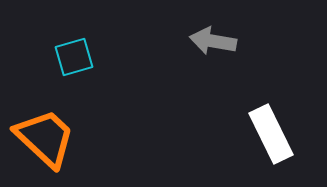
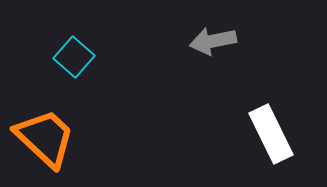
gray arrow: rotated 21 degrees counterclockwise
cyan square: rotated 33 degrees counterclockwise
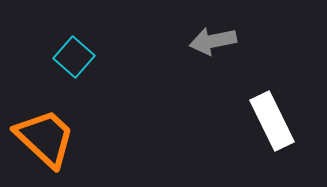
white rectangle: moved 1 px right, 13 px up
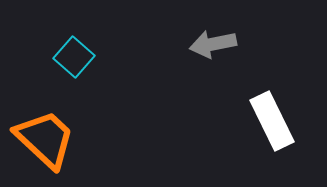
gray arrow: moved 3 px down
orange trapezoid: moved 1 px down
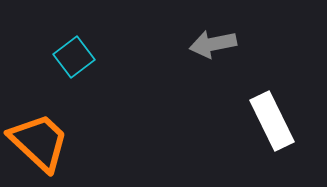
cyan square: rotated 12 degrees clockwise
orange trapezoid: moved 6 px left, 3 px down
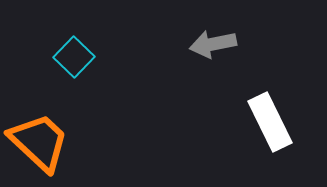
cyan square: rotated 9 degrees counterclockwise
white rectangle: moved 2 px left, 1 px down
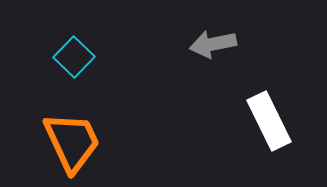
white rectangle: moved 1 px left, 1 px up
orange trapezoid: moved 33 px right; rotated 22 degrees clockwise
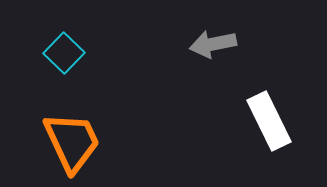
cyan square: moved 10 px left, 4 px up
